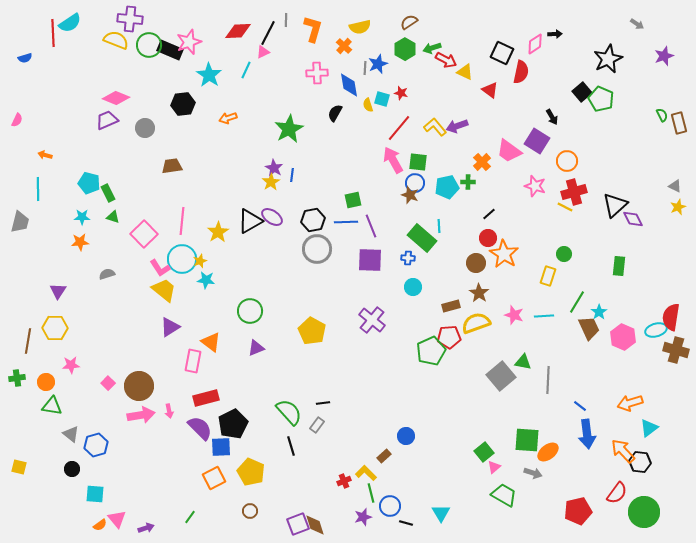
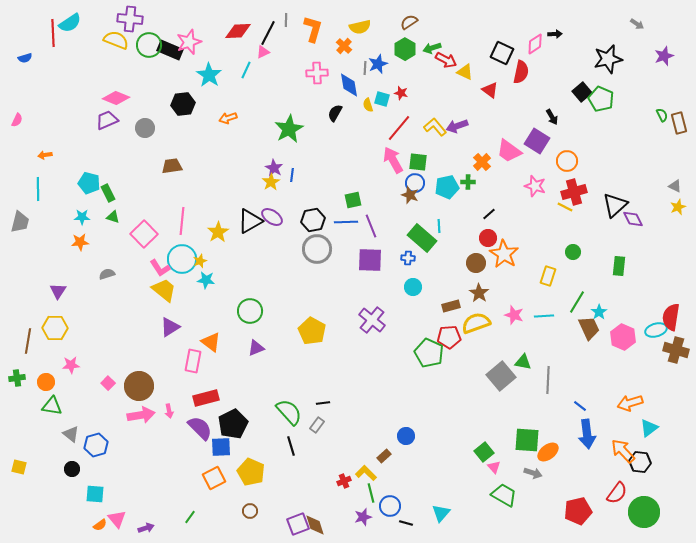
black star at (608, 59): rotated 12 degrees clockwise
orange arrow at (45, 155): rotated 24 degrees counterclockwise
green circle at (564, 254): moved 9 px right, 2 px up
green pentagon at (431, 351): moved 2 px left, 2 px down; rotated 24 degrees counterclockwise
pink triangle at (494, 467): rotated 32 degrees counterclockwise
cyan triangle at (441, 513): rotated 12 degrees clockwise
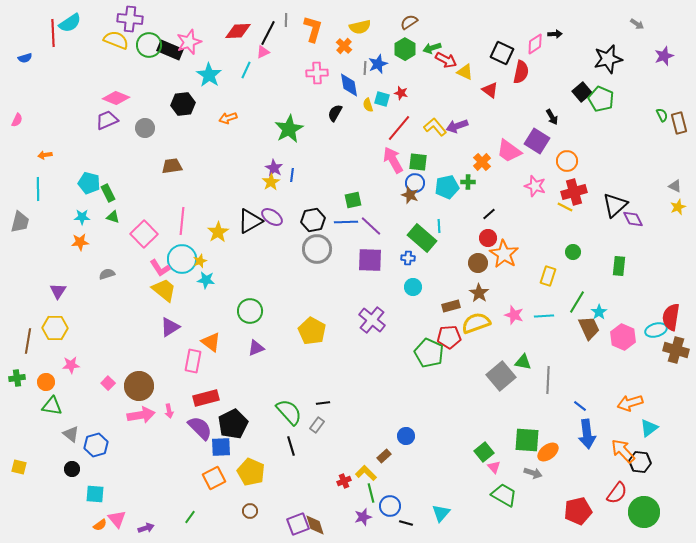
purple line at (371, 226): rotated 25 degrees counterclockwise
brown circle at (476, 263): moved 2 px right
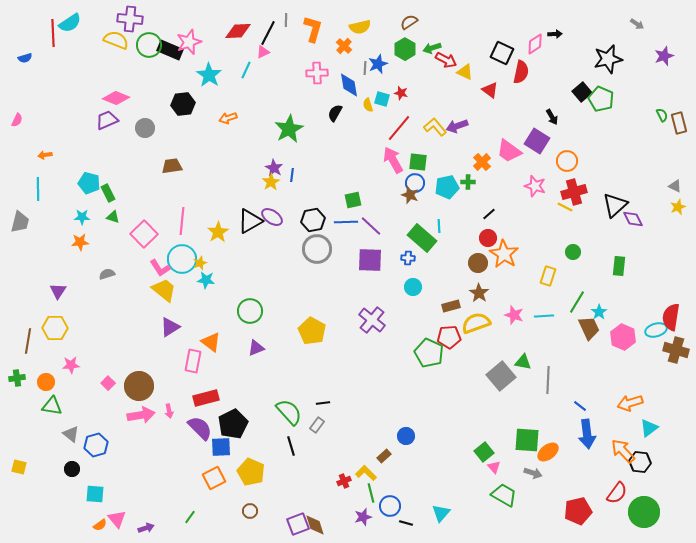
yellow star at (200, 261): moved 2 px down
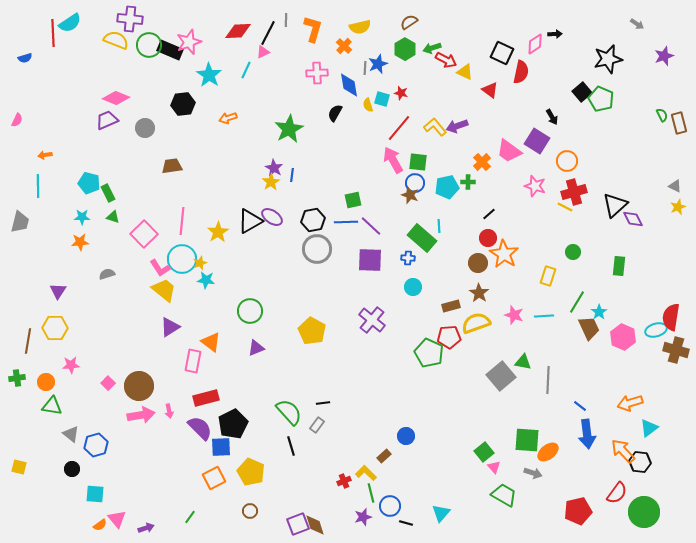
cyan line at (38, 189): moved 3 px up
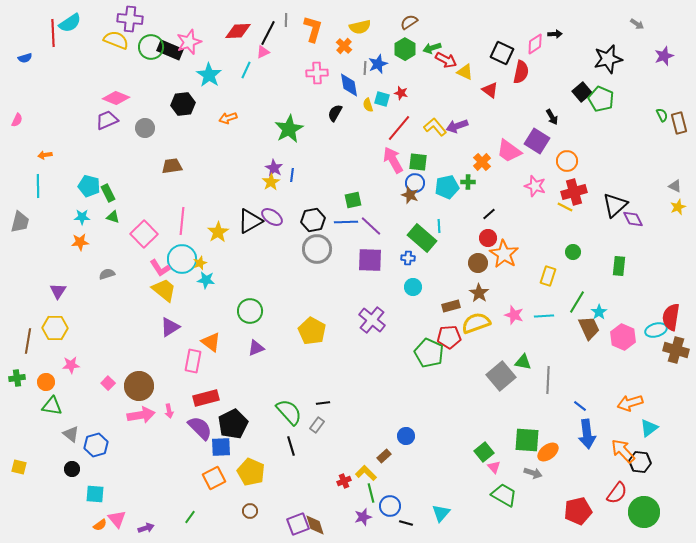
green circle at (149, 45): moved 2 px right, 2 px down
cyan pentagon at (89, 183): moved 3 px down
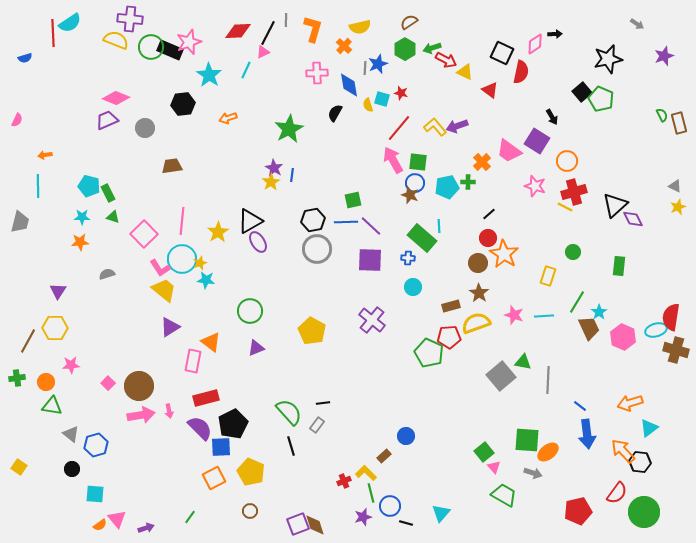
purple ellipse at (272, 217): moved 14 px left, 25 px down; rotated 25 degrees clockwise
brown line at (28, 341): rotated 20 degrees clockwise
yellow square at (19, 467): rotated 21 degrees clockwise
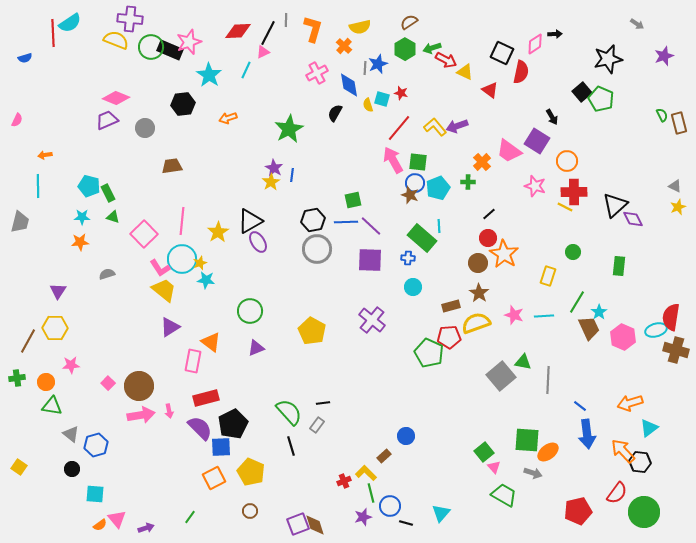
pink cross at (317, 73): rotated 25 degrees counterclockwise
cyan pentagon at (447, 187): moved 9 px left, 1 px down; rotated 10 degrees counterclockwise
red cross at (574, 192): rotated 15 degrees clockwise
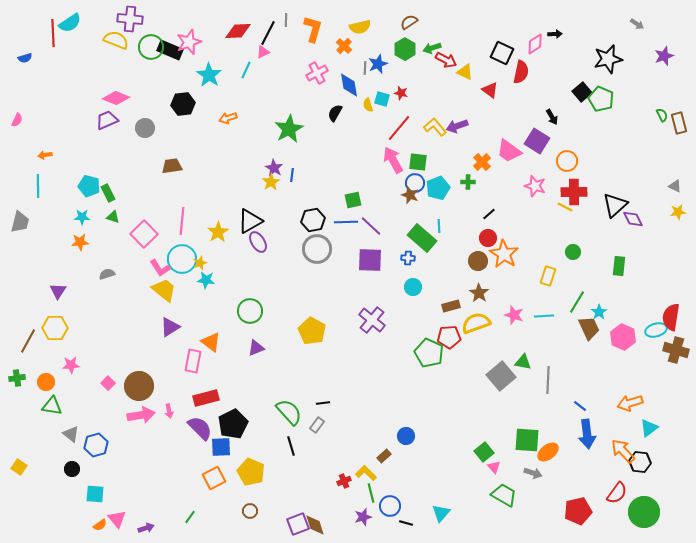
yellow star at (678, 207): moved 5 px down; rotated 14 degrees clockwise
brown circle at (478, 263): moved 2 px up
